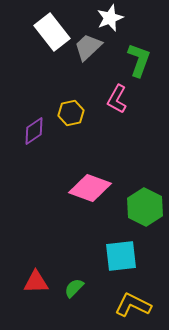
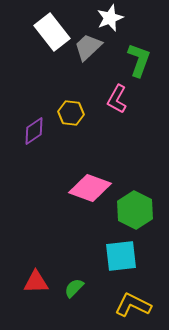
yellow hexagon: rotated 20 degrees clockwise
green hexagon: moved 10 px left, 3 px down
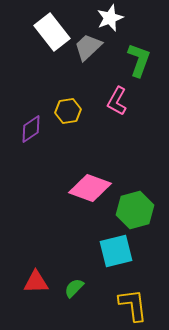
pink L-shape: moved 2 px down
yellow hexagon: moved 3 px left, 2 px up; rotated 15 degrees counterclockwise
purple diamond: moved 3 px left, 2 px up
green hexagon: rotated 18 degrees clockwise
cyan square: moved 5 px left, 5 px up; rotated 8 degrees counterclockwise
yellow L-shape: rotated 57 degrees clockwise
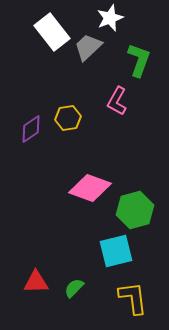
yellow hexagon: moved 7 px down
yellow L-shape: moved 7 px up
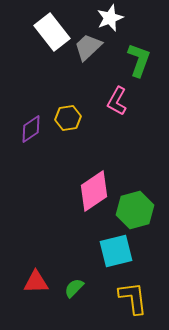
pink diamond: moved 4 px right, 3 px down; rotated 54 degrees counterclockwise
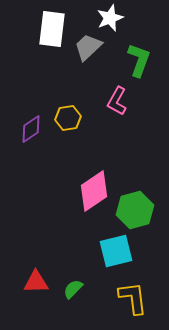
white rectangle: moved 3 px up; rotated 45 degrees clockwise
green semicircle: moved 1 px left, 1 px down
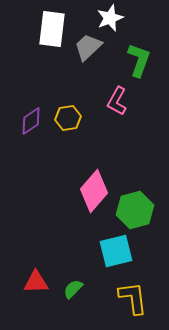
purple diamond: moved 8 px up
pink diamond: rotated 15 degrees counterclockwise
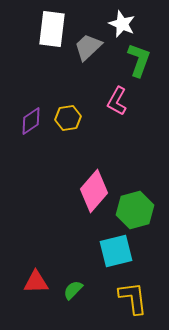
white star: moved 12 px right, 6 px down; rotated 28 degrees counterclockwise
green semicircle: moved 1 px down
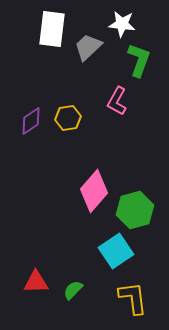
white star: rotated 16 degrees counterclockwise
cyan square: rotated 20 degrees counterclockwise
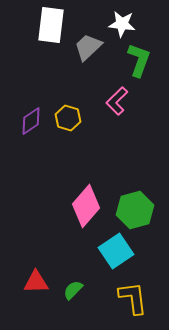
white rectangle: moved 1 px left, 4 px up
pink L-shape: rotated 16 degrees clockwise
yellow hexagon: rotated 25 degrees clockwise
pink diamond: moved 8 px left, 15 px down
